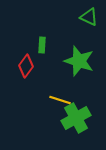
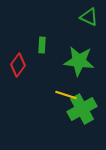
green star: rotated 12 degrees counterclockwise
red diamond: moved 8 px left, 1 px up
yellow line: moved 6 px right, 5 px up
green cross: moved 6 px right, 9 px up
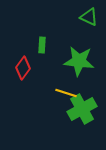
red diamond: moved 5 px right, 3 px down
yellow line: moved 2 px up
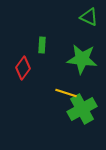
green star: moved 3 px right, 2 px up
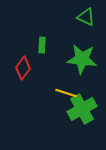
green triangle: moved 3 px left
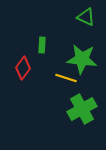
yellow line: moved 15 px up
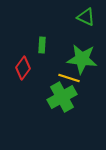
yellow line: moved 3 px right
green cross: moved 20 px left, 12 px up
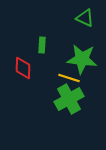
green triangle: moved 1 px left, 1 px down
red diamond: rotated 35 degrees counterclockwise
green cross: moved 7 px right, 2 px down
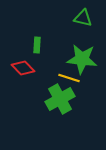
green triangle: moved 2 px left; rotated 12 degrees counterclockwise
green rectangle: moved 5 px left
red diamond: rotated 45 degrees counterclockwise
green cross: moved 9 px left
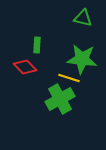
red diamond: moved 2 px right, 1 px up
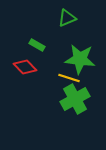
green triangle: moved 16 px left; rotated 36 degrees counterclockwise
green rectangle: rotated 63 degrees counterclockwise
green star: moved 2 px left
green cross: moved 15 px right
